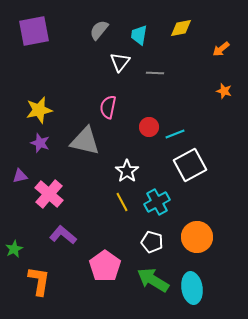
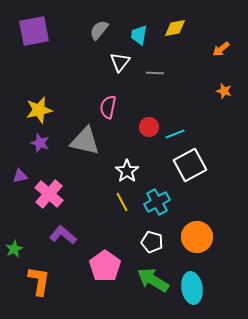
yellow diamond: moved 6 px left
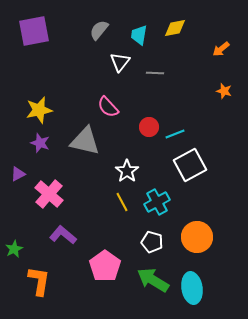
pink semicircle: rotated 55 degrees counterclockwise
purple triangle: moved 2 px left, 2 px up; rotated 14 degrees counterclockwise
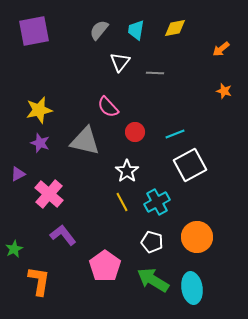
cyan trapezoid: moved 3 px left, 5 px up
red circle: moved 14 px left, 5 px down
purple L-shape: rotated 12 degrees clockwise
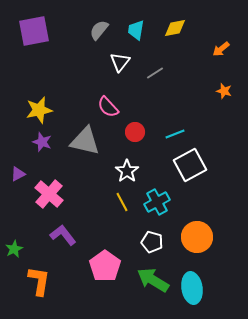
gray line: rotated 36 degrees counterclockwise
purple star: moved 2 px right, 1 px up
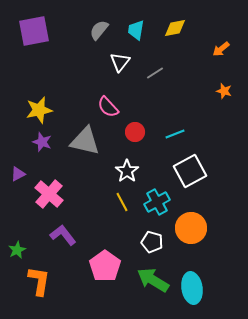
white square: moved 6 px down
orange circle: moved 6 px left, 9 px up
green star: moved 3 px right, 1 px down
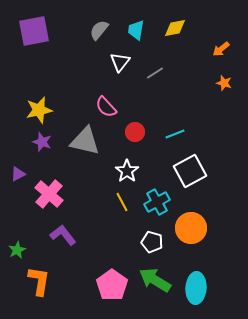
orange star: moved 8 px up
pink semicircle: moved 2 px left
pink pentagon: moved 7 px right, 19 px down
green arrow: moved 2 px right
cyan ellipse: moved 4 px right; rotated 12 degrees clockwise
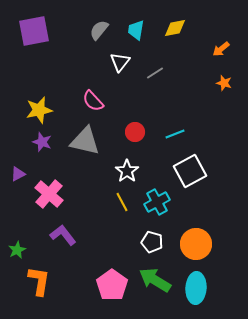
pink semicircle: moved 13 px left, 6 px up
orange circle: moved 5 px right, 16 px down
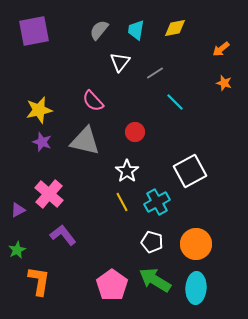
cyan line: moved 32 px up; rotated 66 degrees clockwise
purple triangle: moved 36 px down
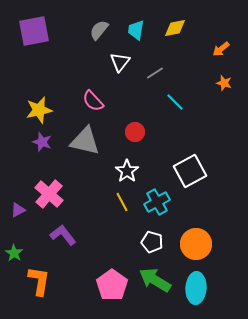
green star: moved 3 px left, 3 px down; rotated 12 degrees counterclockwise
